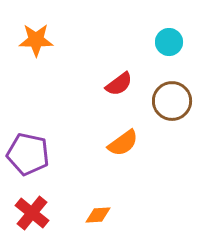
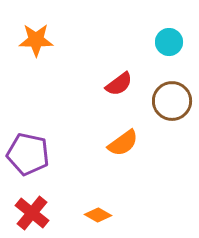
orange diamond: rotated 32 degrees clockwise
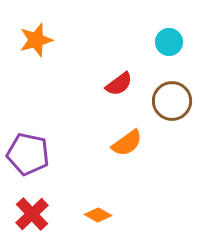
orange star: rotated 16 degrees counterclockwise
orange semicircle: moved 4 px right
red cross: moved 1 px down; rotated 8 degrees clockwise
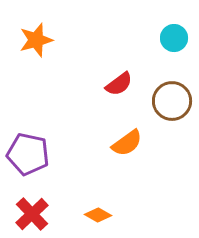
cyan circle: moved 5 px right, 4 px up
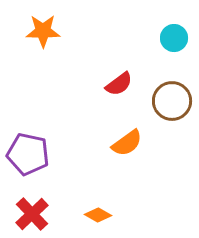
orange star: moved 7 px right, 9 px up; rotated 16 degrees clockwise
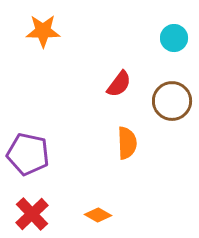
red semicircle: rotated 16 degrees counterclockwise
orange semicircle: rotated 56 degrees counterclockwise
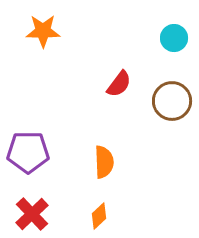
orange semicircle: moved 23 px left, 19 px down
purple pentagon: moved 2 px up; rotated 12 degrees counterclockwise
orange diamond: moved 1 px right, 1 px down; rotated 72 degrees counterclockwise
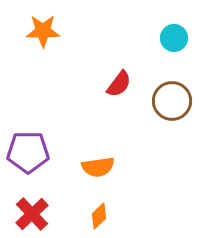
orange semicircle: moved 6 px left, 5 px down; rotated 84 degrees clockwise
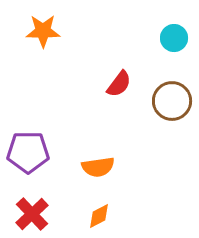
orange diamond: rotated 16 degrees clockwise
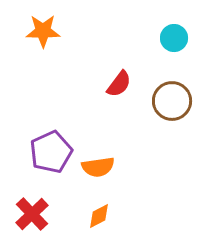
purple pentagon: moved 23 px right; rotated 24 degrees counterclockwise
